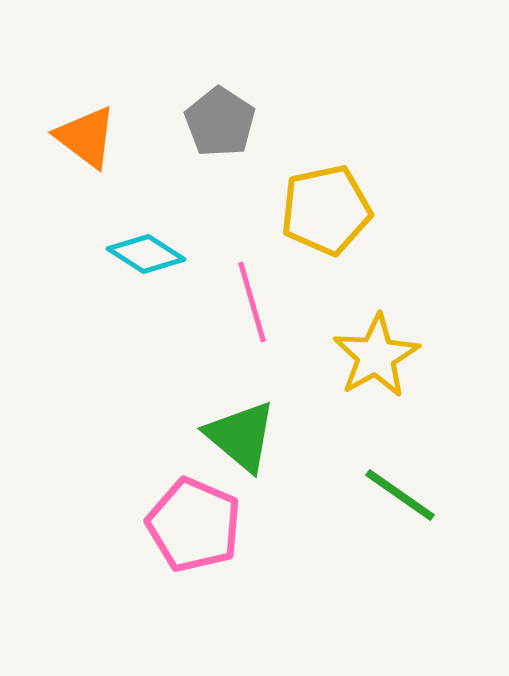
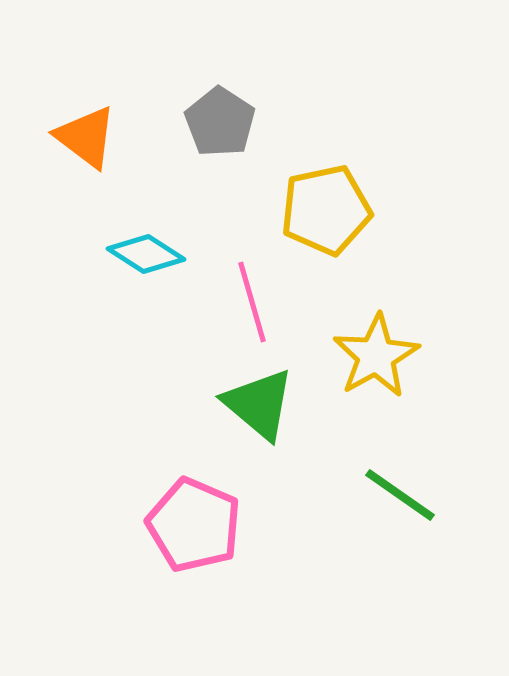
green triangle: moved 18 px right, 32 px up
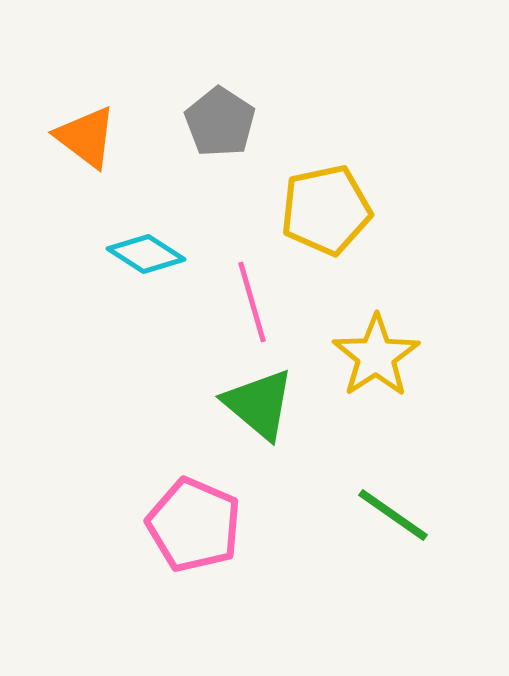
yellow star: rotated 4 degrees counterclockwise
green line: moved 7 px left, 20 px down
